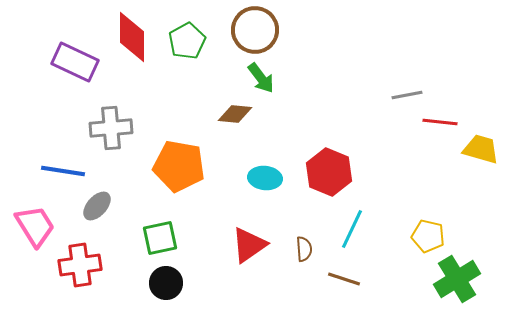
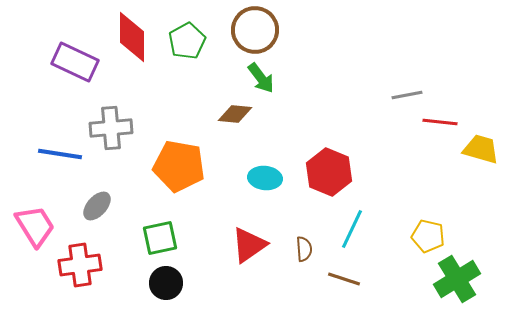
blue line: moved 3 px left, 17 px up
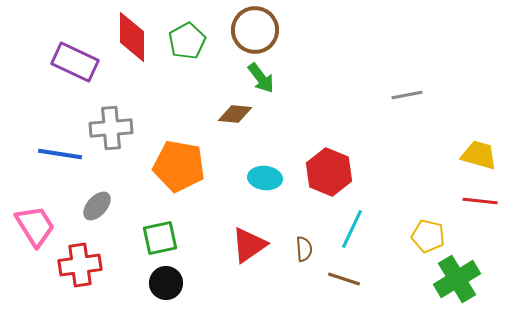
red line: moved 40 px right, 79 px down
yellow trapezoid: moved 2 px left, 6 px down
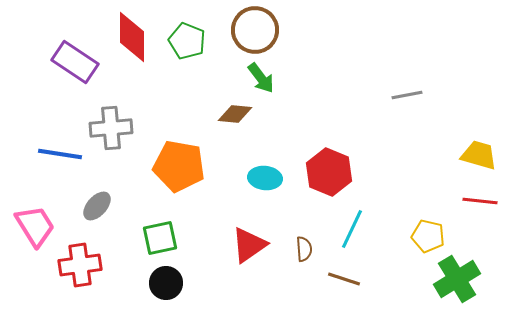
green pentagon: rotated 21 degrees counterclockwise
purple rectangle: rotated 9 degrees clockwise
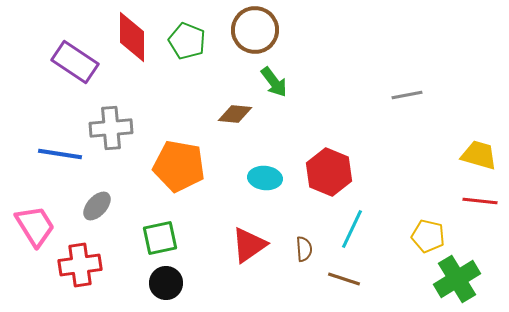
green arrow: moved 13 px right, 4 px down
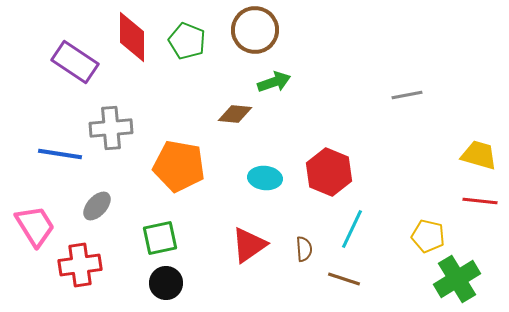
green arrow: rotated 72 degrees counterclockwise
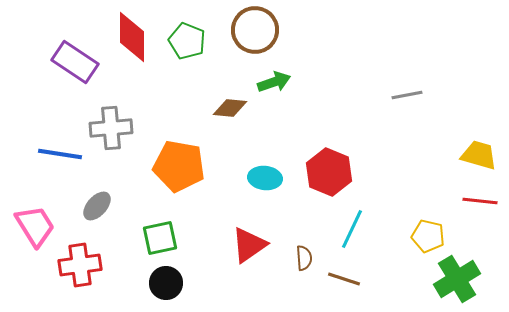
brown diamond: moved 5 px left, 6 px up
brown semicircle: moved 9 px down
